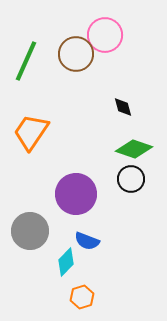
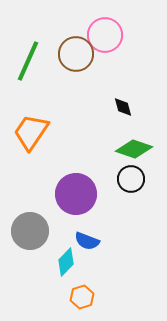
green line: moved 2 px right
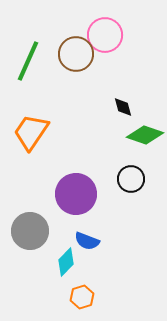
green diamond: moved 11 px right, 14 px up
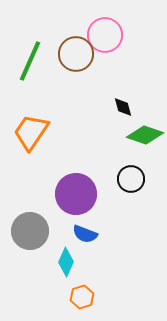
green line: moved 2 px right
blue semicircle: moved 2 px left, 7 px up
cyan diamond: rotated 20 degrees counterclockwise
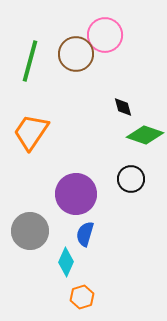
green line: rotated 9 degrees counterclockwise
blue semicircle: rotated 85 degrees clockwise
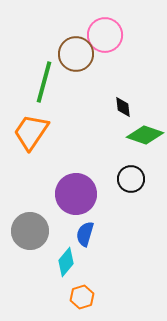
green line: moved 14 px right, 21 px down
black diamond: rotated 10 degrees clockwise
cyan diamond: rotated 16 degrees clockwise
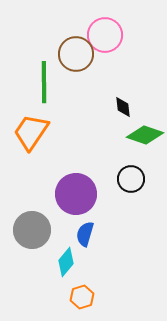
green line: rotated 15 degrees counterclockwise
gray circle: moved 2 px right, 1 px up
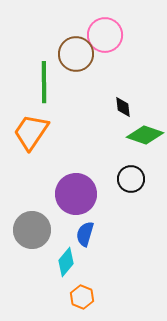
orange hexagon: rotated 20 degrees counterclockwise
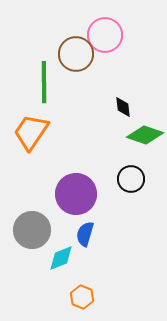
cyan diamond: moved 5 px left, 4 px up; rotated 28 degrees clockwise
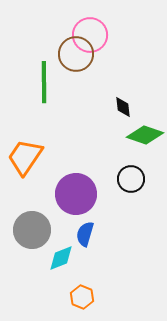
pink circle: moved 15 px left
orange trapezoid: moved 6 px left, 25 px down
